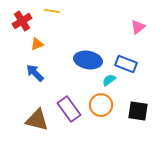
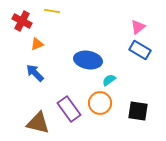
red cross: rotated 30 degrees counterclockwise
blue rectangle: moved 14 px right, 14 px up; rotated 10 degrees clockwise
orange circle: moved 1 px left, 2 px up
brown triangle: moved 1 px right, 3 px down
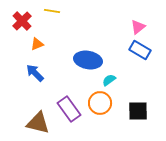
red cross: rotated 18 degrees clockwise
black square: rotated 10 degrees counterclockwise
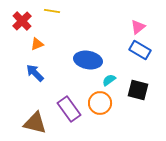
black square: moved 21 px up; rotated 15 degrees clockwise
brown triangle: moved 3 px left
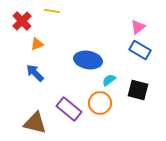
purple rectangle: rotated 15 degrees counterclockwise
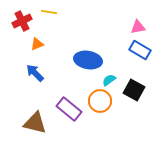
yellow line: moved 3 px left, 1 px down
red cross: rotated 18 degrees clockwise
pink triangle: rotated 28 degrees clockwise
black square: moved 4 px left; rotated 15 degrees clockwise
orange circle: moved 2 px up
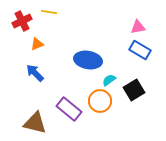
black square: rotated 30 degrees clockwise
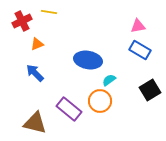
pink triangle: moved 1 px up
black square: moved 16 px right
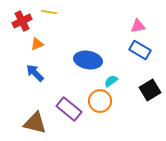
cyan semicircle: moved 2 px right, 1 px down
